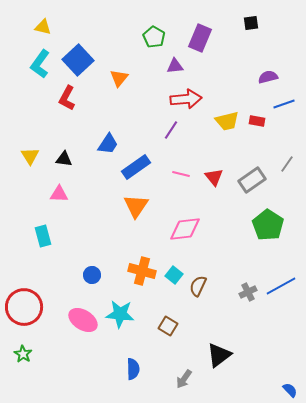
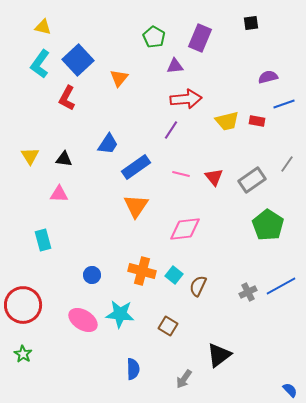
cyan rectangle at (43, 236): moved 4 px down
red circle at (24, 307): moved 1 px left, 2 px up
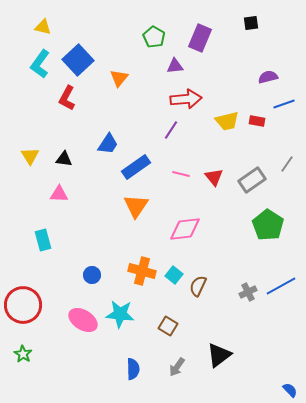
gray arrow at (184, 379): moved 7 px left, 12 px up
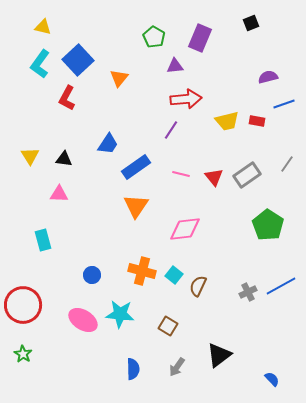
black square at (251, 23): rotated 14 degrees counterclockwise
gray rectangle at (252, 180): moved 5 px left, 5 px up
blue semicircle at (290, 390): moved 18 px left, 11 px up
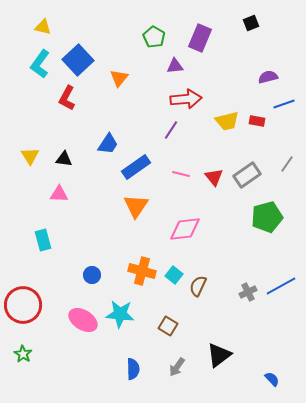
green pentagon at (268, 225): moved 1 px left, 8 px up; rotated 24 degrees clockwise
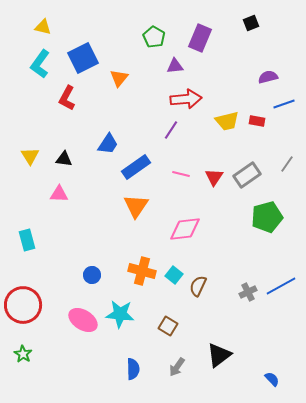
blue square at (78, 60): moved 5 px right, 2 px up; rotated 16 degrees clockwise
red triangle at (214, 177): rotated 12 degrees clockwise
cyan rectangle at (43, 240): moved 16 px left
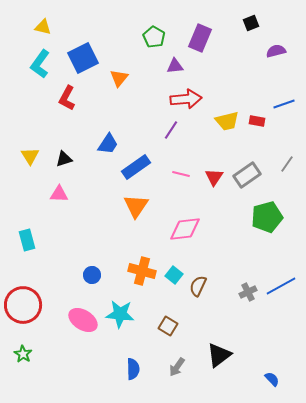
purple semicircle at (268, 77): moved 8 px right, 26 px up
black triangle at (64, 159): rotated 24 degrees counterclockwise
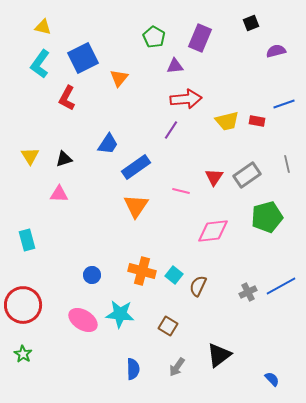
gray line at (287, 164): rotated 48 degrees counterclockwise
pink line at (181, 174): moved 17 px down
pink diamond at (185, 229): moved 28 px right, 2 px down
